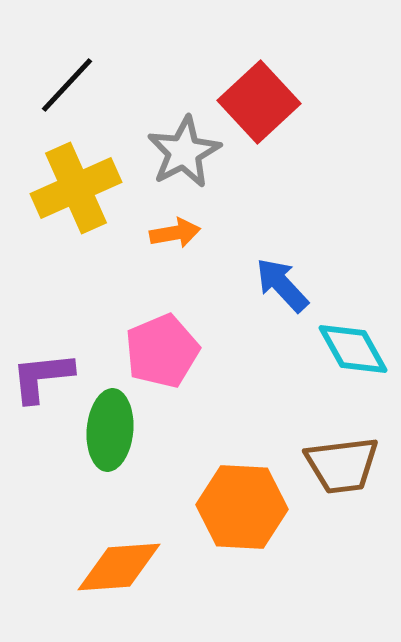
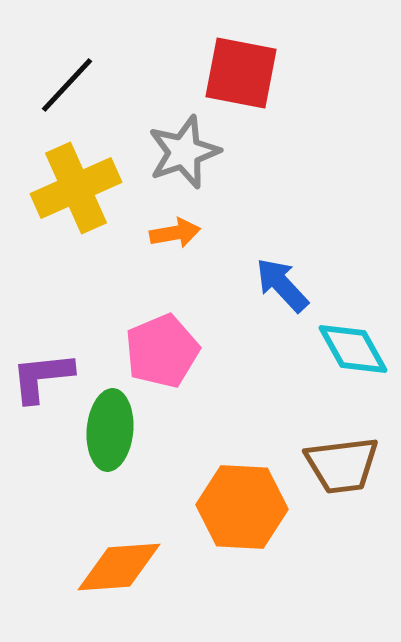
red square: moved 18 px left, 29 px up; rotated 36 degrees counterclockwise
gray star: rotated 8 degrees clockwise
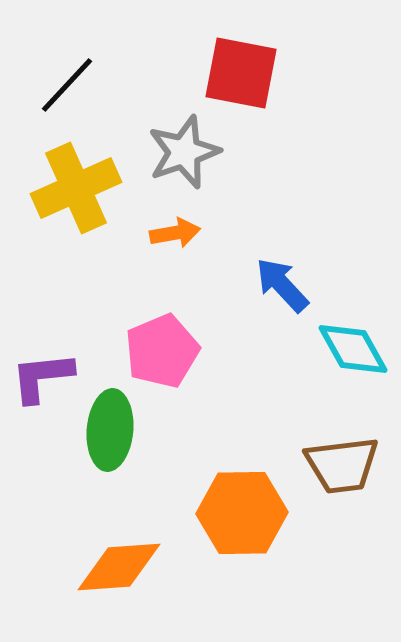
orange hexagon: moved 6 px down; rotated 4 degrees counterclockwise
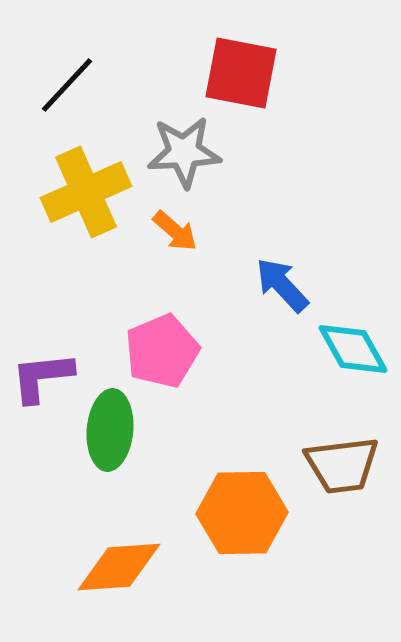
gray star: rotated 16 degrees clockwise
yellow cross: moved 10 px right, 4 px down
orange arrow: moved 2 px up; rotated 51 degrees clockwise
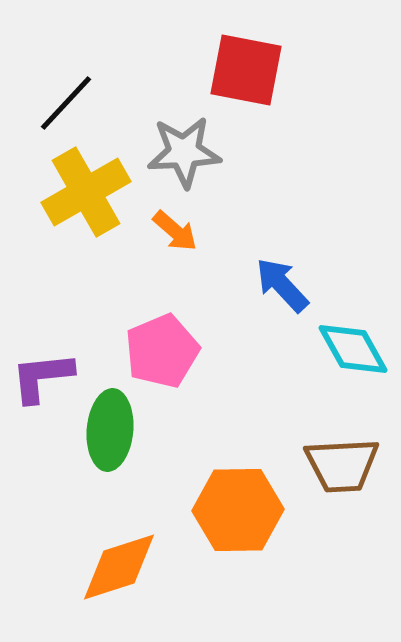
red square: moved 5 px right, 3 px up
black line: moved 1 px left, 18 px down
yellow cross: rotated 6 degrees counterclockwise
brown trapezoid: rotated 4 degrees clockwise
orange hexagon: moved 4 px left, 3 px up
orange diamond: rotated 14 degrees counterclockwise
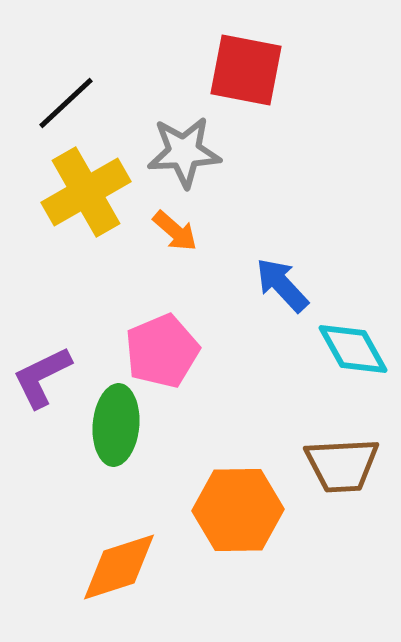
black line: rotated 4 degrees clockwise
purple L-shape: rotated 20 degrees counterclockwise
green ellipse: moved 6 px right, 5 px up
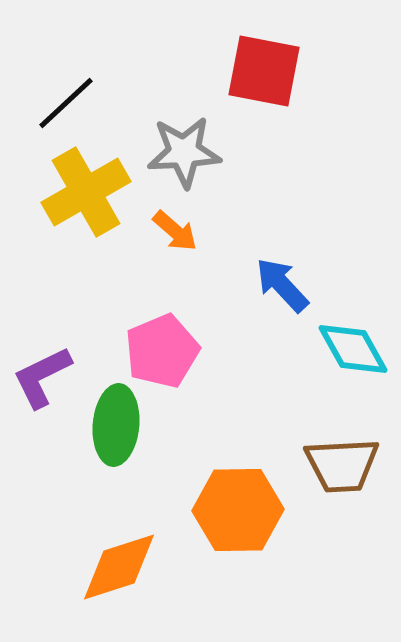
red square: moved 18 px right, 1 px down
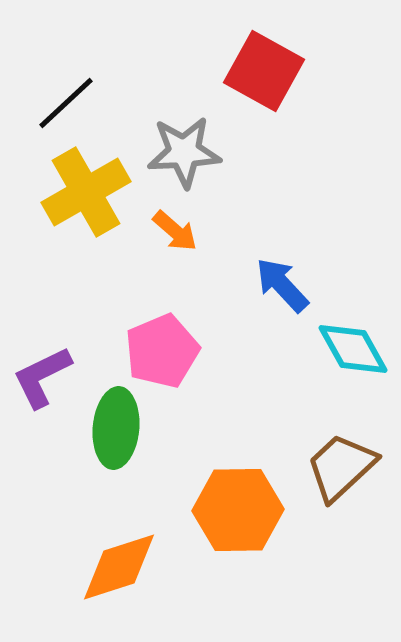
red square: rotated 18 degrees clockwise
green ellipse: moved 3 px down
brown trapezoid: moved 1 px left, 2 px down; rotated 140 degrees clockwise
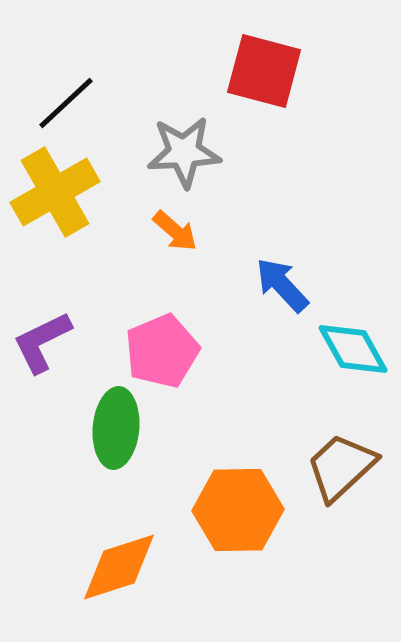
red square: rotated 14 degrees counterclockwise
yellow cross: moved 31 px left
purple L-shape: moved 35 px up
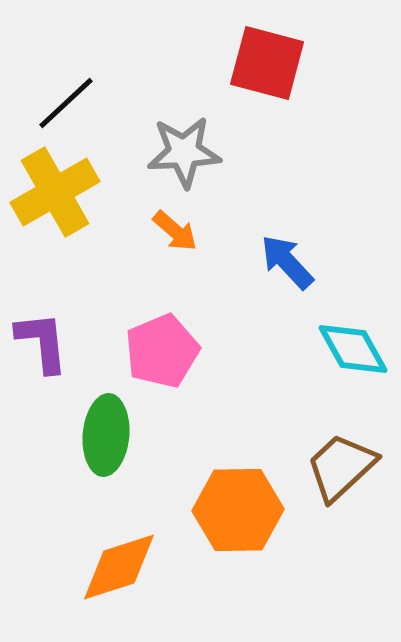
red square: moved 3 px right, 8 px up
blue arrow: moved 5 px right, 23 px up
purple L-shape: rotated 110 degrees clockwise
green ellipse: moved 10 px left, 7 px down
